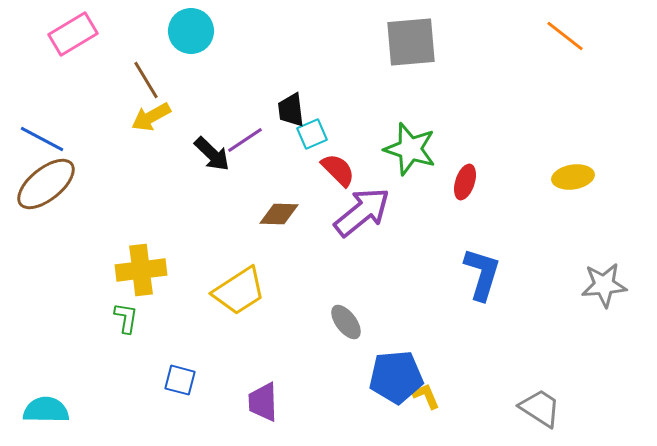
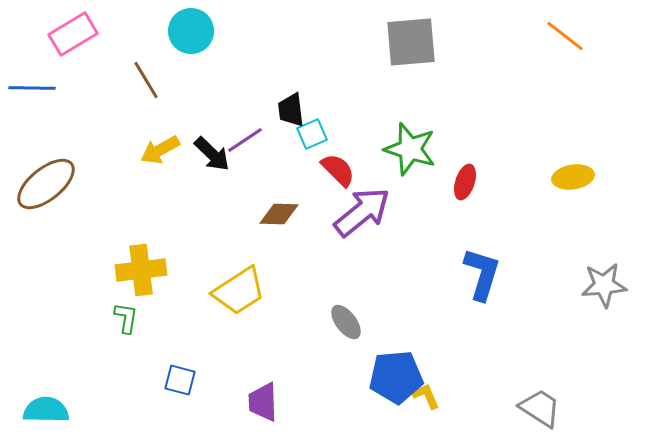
yellow arrow: moved 9 px right, 33 px down
blue line: moved 10 px left, 51 px up; rotated 27 degrees counterclockwise
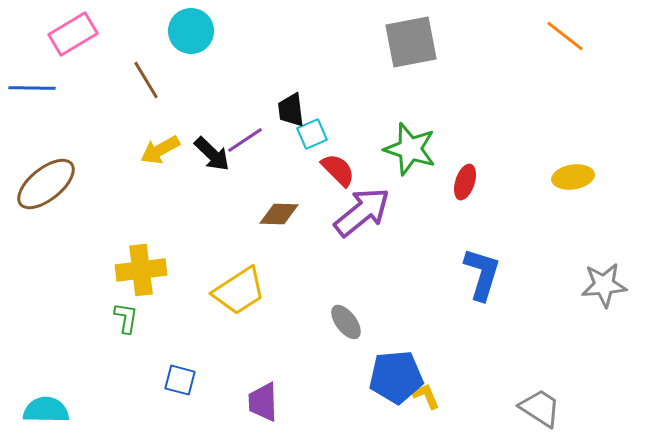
gray square: rotated 6 degrees counterclockwise
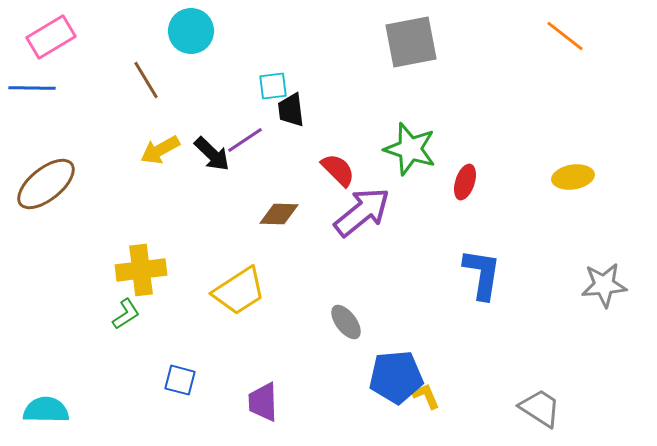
pink rectangle: moved 22 px left, 3 px down
cyan square: moved 39 px left, 48 px up; rotated 16 degrees clockwise
blue L-shape: rotated 8 degrees counterclockwise
green L-shape: moved 4 px up; rotated 48 degrees clockwise
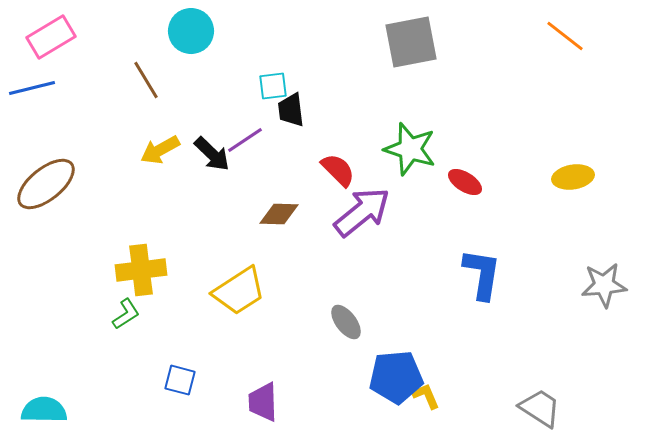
blue line: rotated 15 degrees counterclockwise
red ellipse: rotated 76 degrees counterclockwise
cyan semicircle: moved 2 px left
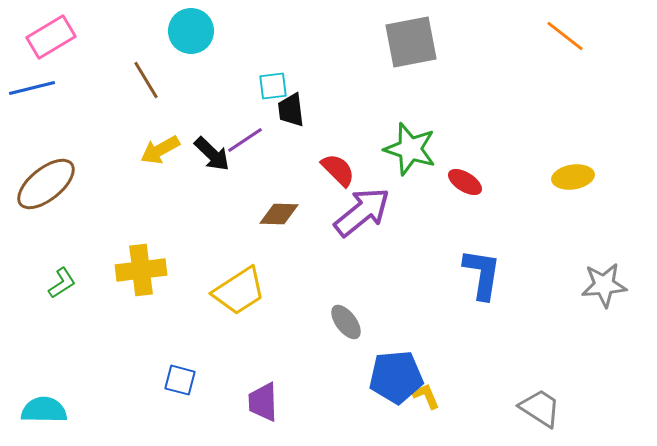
green L-shape: moved 64 px left, 31 px up
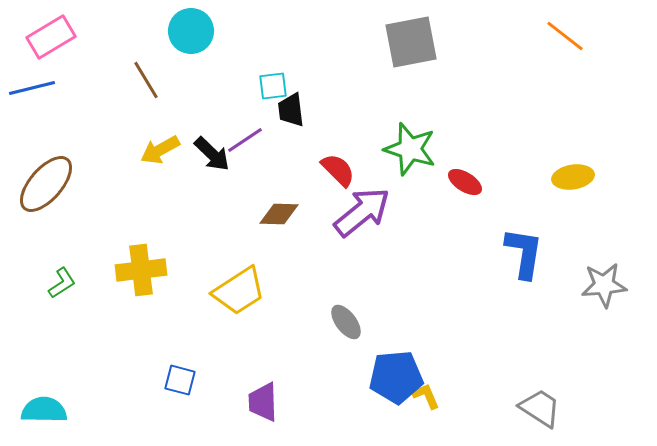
brown ellipse: rotated 10 degrees counterclockwise
blue L-shape: moved 42 px right, 21 px up
